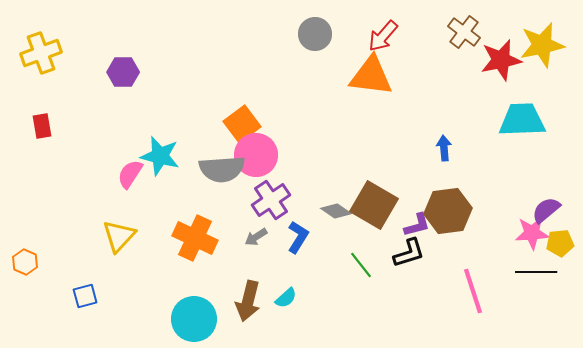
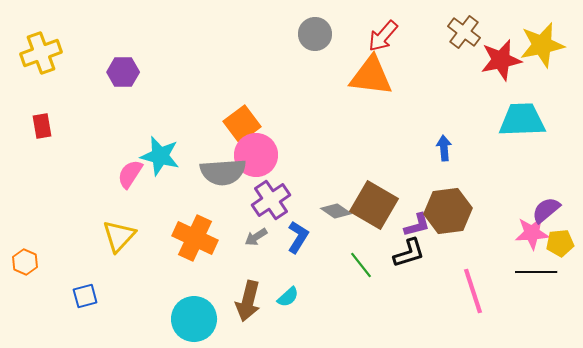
gray semicircle: moved 1 px right, 3 px down
cyan semicircle: moved 2 px right, 1 px up
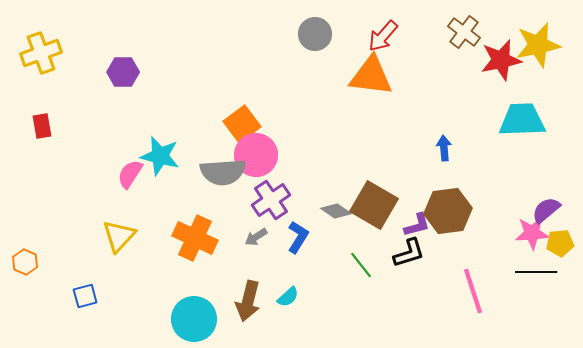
yellow star: moved 4 px left
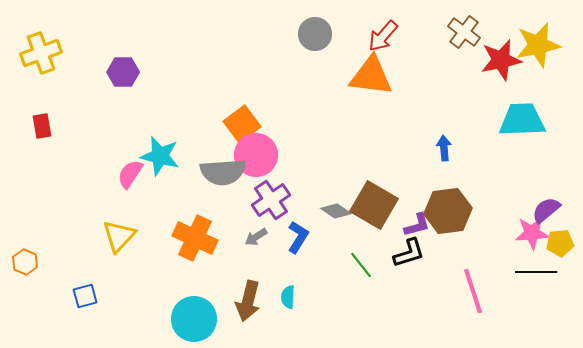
cyan semicircle: rotated 135 degrees clockwise
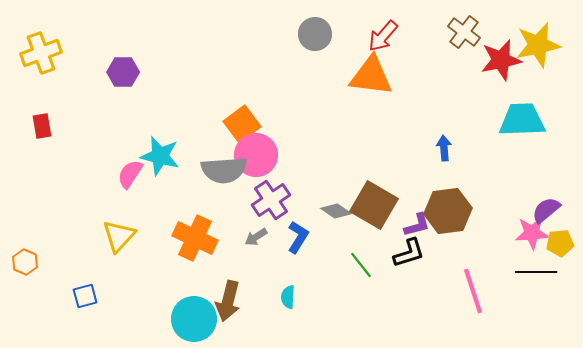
gray semicircle: moved 1 px right, 2 px up
brown arrow: moved 20 px left
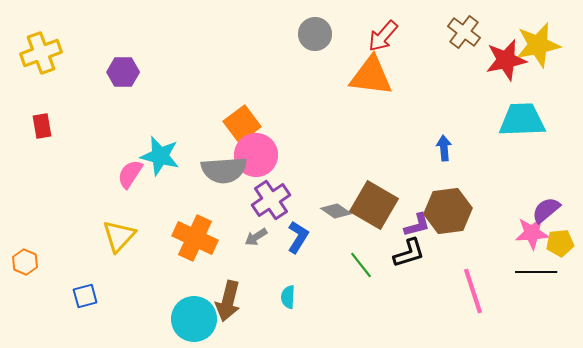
red star: moved 5 px right
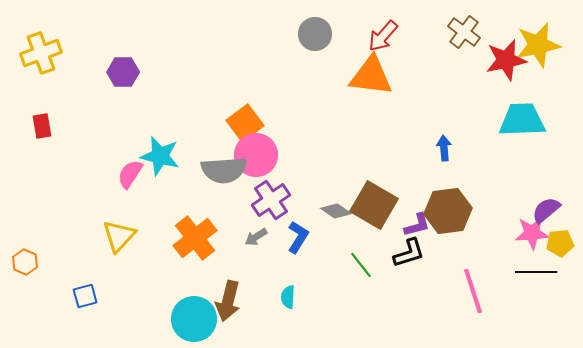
orange square: moved 3 px right, 1 px up
orange cross: rotated 27 degrees clockwise
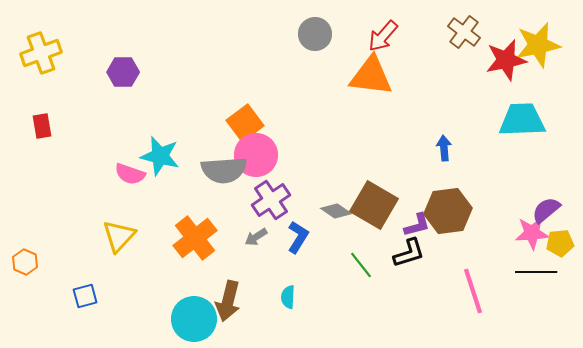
pink semicircle: rotated 104 degrees counterclockwise
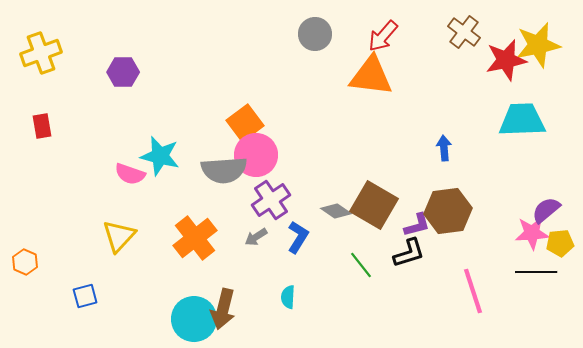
brown arrow: moved 5 px left, 8 px down
